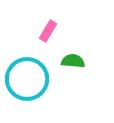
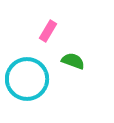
green semicircle: rotated 15 degrees clockwise
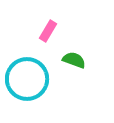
green semicircle: moved 1 px right, 1 px up
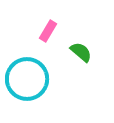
green semicircle: moved 7 px right, 8 px up; rotated 20 degrees clockwise
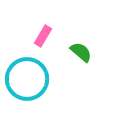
pink rectangle: moved 5 px left, 5 px down
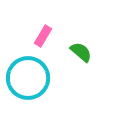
cyan circle: moved 1 px right, 1 px up
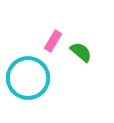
pink rectangle: moved 10 px right, 5 px down
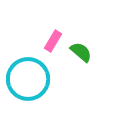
cyan circle: moved 1 px down
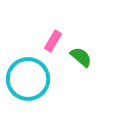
green semicircle: moved 5 px down
